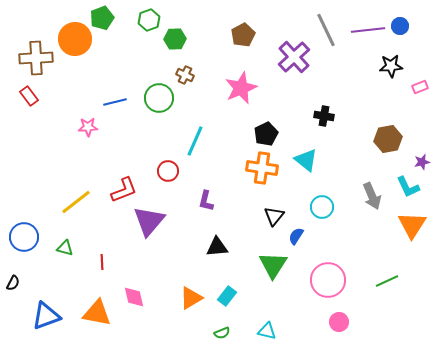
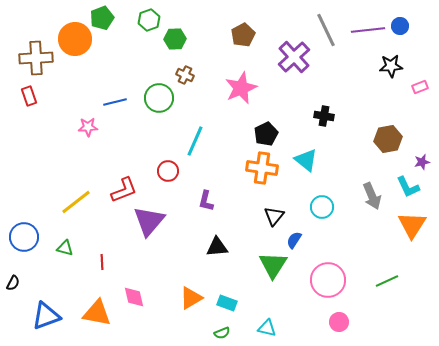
red rectangle at (29, 96): rotated 18 degrees clockwise
blue semicircle at (296, 236): moved 2 px left, 4 px down
cyan rectangle at (227, 296): moved 7 px down; rotated 72 degrees clockwise
cyan triangle at (267, 331): moved 3 px up
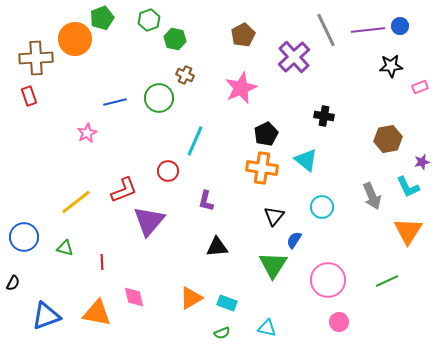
green hexagon at (175, 39): rotated 15 degrees clockwise
pink star at (88, 127): moved 1 px left, 6 px down; rotated 24 degrees counterclockwise
orange triangle at (412, 225): moved 4 px left, 6 px down
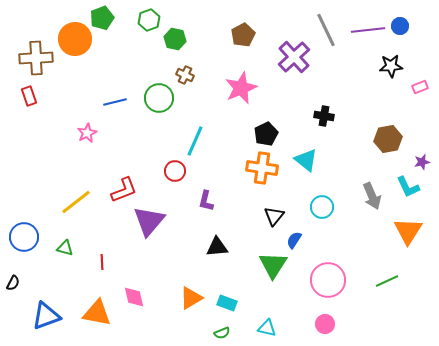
red circle at (168, 171): moved 7 px right
pink circle at (339, 322): moved 14 px left, 2 px down
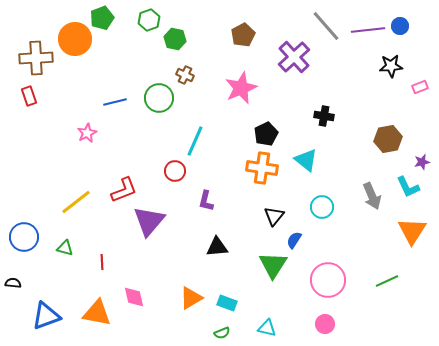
gray line at (326, 30): moved 4 px up; rotated 16 degrees counterclockwise
orange triangle at (408, 231): moved 4 px right
black semicircle at (13, 283): rotated 112 degrees counterclockwise
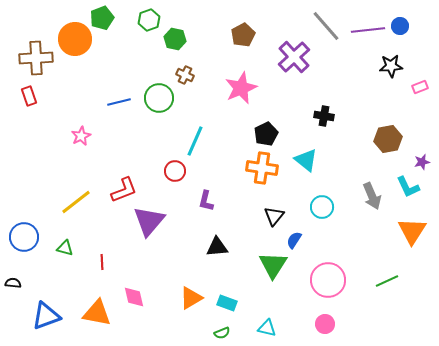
blue line at (115, 102): moved 4 px right
pink star at (87, 133): moved 6 px left, 3 px down
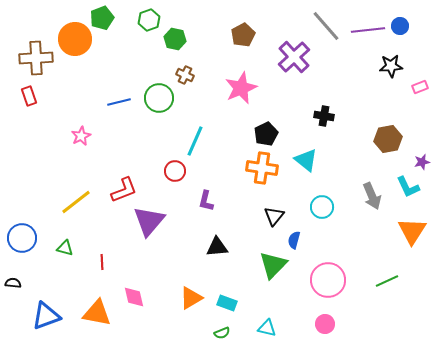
blue circle at (24, 237): moved 2 px left, 1 px down
blue semicircle at (294, 240): rotated 18 degrees counterclockwise
green triangle at (273, 265): rotated 12 degrees clockwise
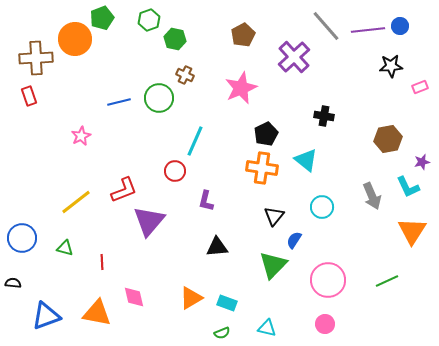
blue semicircle at (294, 240): rotated 18 degrees clockwise
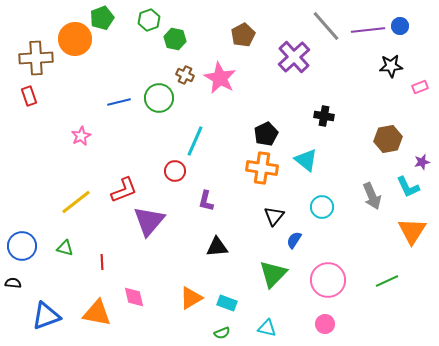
pink star at (241, 88): moved 21 px left, 10 px up; rotated 20 degrees counterclockwise
blue circle at (22, 238): moved 8 px down
green triangle at (273, 265): moved 9 px down
